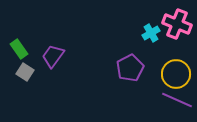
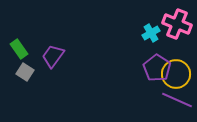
purple pentagon: moved 27 px right; rotated 12 degrees counterclockwise
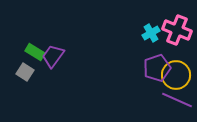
pink cross: moved 6 px down
green rectangle: moved 16 px right, 3 px down; rotated 24 degrees counterclockwise
purple pentagon: rotated 20 degrees clockwise
yellow circle: moved 1 px down
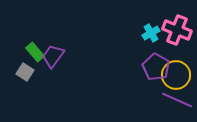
green rectangle: rotated 18 degrees clockwise
purple pentagon: moved 1 px left, 1 px up; rotated 24 degrees counterclockwise
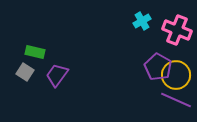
cyan cross: moved 9 px left, 12 px up
green rectangle: rotated 36 degrees counterclockwise
purple trapezoid: moved 4 px right, 19 px down
purple pentagon: moved 2 px right
purple line: moved 1 px left
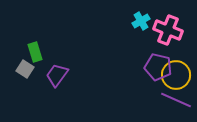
cyan cross: moved 1 px left
pink cross: moved 9 px left
green rectangle: rotated 60 degrees clockwise
purple pentagon: rotated 16 degrees counterclockwise
gray square: moved 3 px up
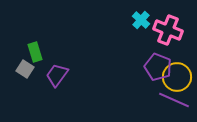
cyan cross: moved 1 px up; rotated 18 degrees counterclockwise
purple pentagon: rotated 8 degrees clockwise
yellow circle: moved 1 px right, 2 px down
purple line: moved 2 px left
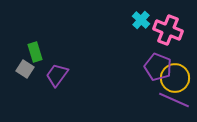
yellow circle: moved 2 px left, 1 px down
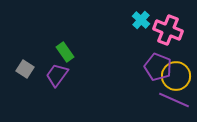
green rectangle: moved 30 px right; rotated 18 degrees counterclockwise
yellow circle: moved 1 px right, 2 px up
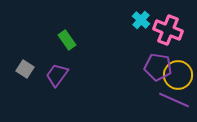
green rectangle: moved 2 px right, 12 px up
purple pentagon: rotated 12 degrees counterclockwise
yellow circle: moved 2 px right, 1 px up
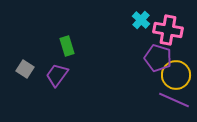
pink cross: rotated 12 degrees counterclockwise
green rectangle: moved 6 px down; rotated 18 degrees clockwise
purple pentagon: moved 9 px up; rotated 8 degrees clockwise
yellow circle: moved 2 px left
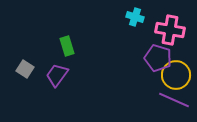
cyan cross: moved 6 px left, 3 px up; rotated 24 degrees counterclockwise
pink cross: moved 2 px right
